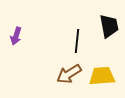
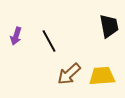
black line: moved 28 px left; rotated 35 degrees counterclockwise
brown arrow: rotated 10 degrees counterclockwise
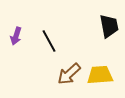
yellow trapezoid: moved 2 px left, 1 px up
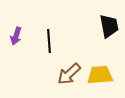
black line: rotated 25 degrees clockwise
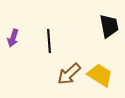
purple arrow: moved 3 px left, 2 px down
yellow trapezoid: rotated 36 degrees clockwise
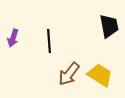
brown arrow: rotated 10 degrees counterclockwise
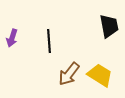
purple arrow: moved 1 px left
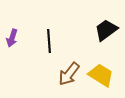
black trapezoid: moved 3 px left, 4 px down; rotated 115 degrees counterclockwise
yellow trapezoid: moved 1 px right
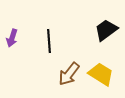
yellow trapezoid: moved 1 px up
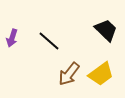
black trapezoid: rotated 80 degrees clockwise
black line: rotated 45 degrees counterclockwise
yellow trapezoid: rotated 112 degrees clockwise
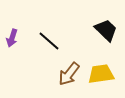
yellow trapezoid: rotated 152 degrees counterclockwise
